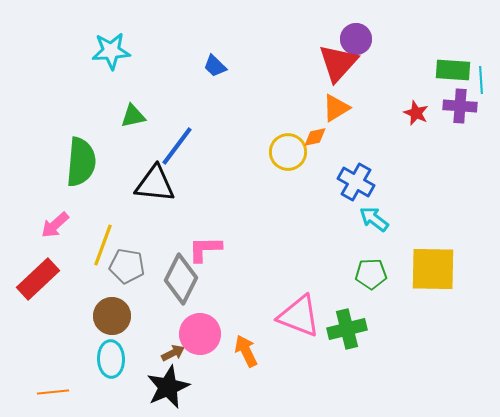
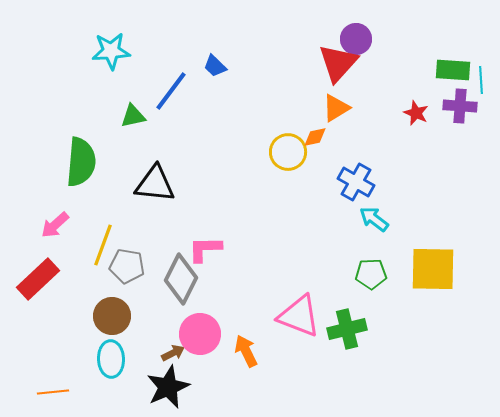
blue line: moved 6 px left, 55 px up
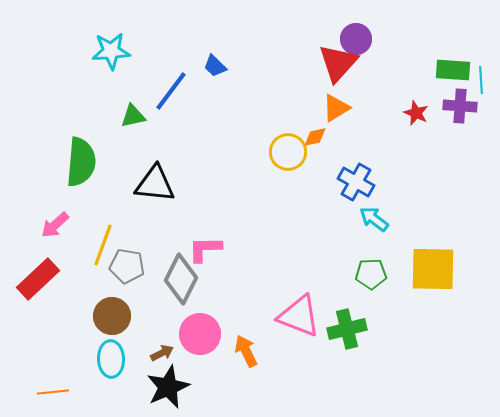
brown arrow: moved 11 px left
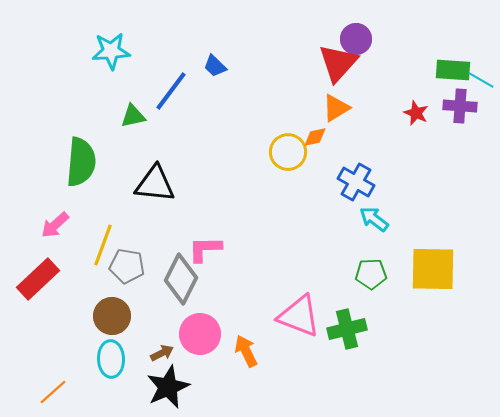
cyan line: rotated 56 degrees counterclockwise
orange line: rotated 36 degrees counterclockwise
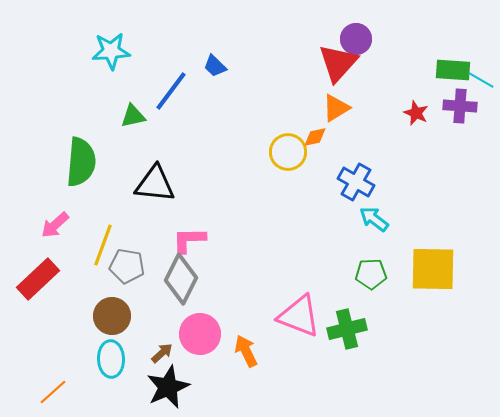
pink L-shape: moved 16 px left, 9 px up
brown arrow: rotated 15 degrees counterclockwise
